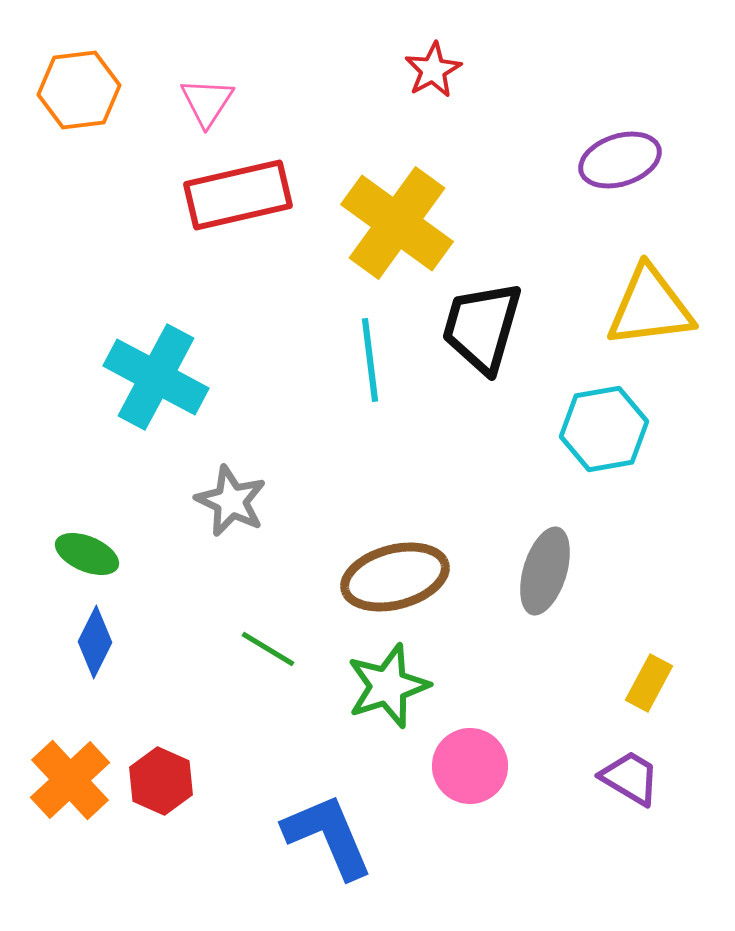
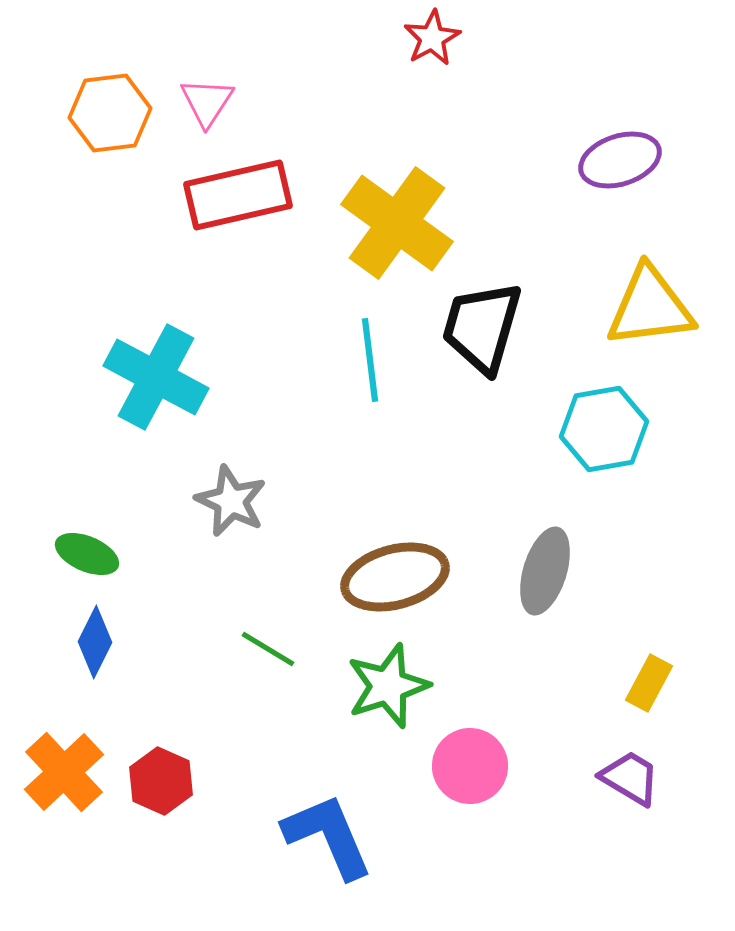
red star: moved 1 px left, 32 px up
orange hexagon: moved 31 px right, 23 px down
orange cross: moved 6 px left, 8 px up
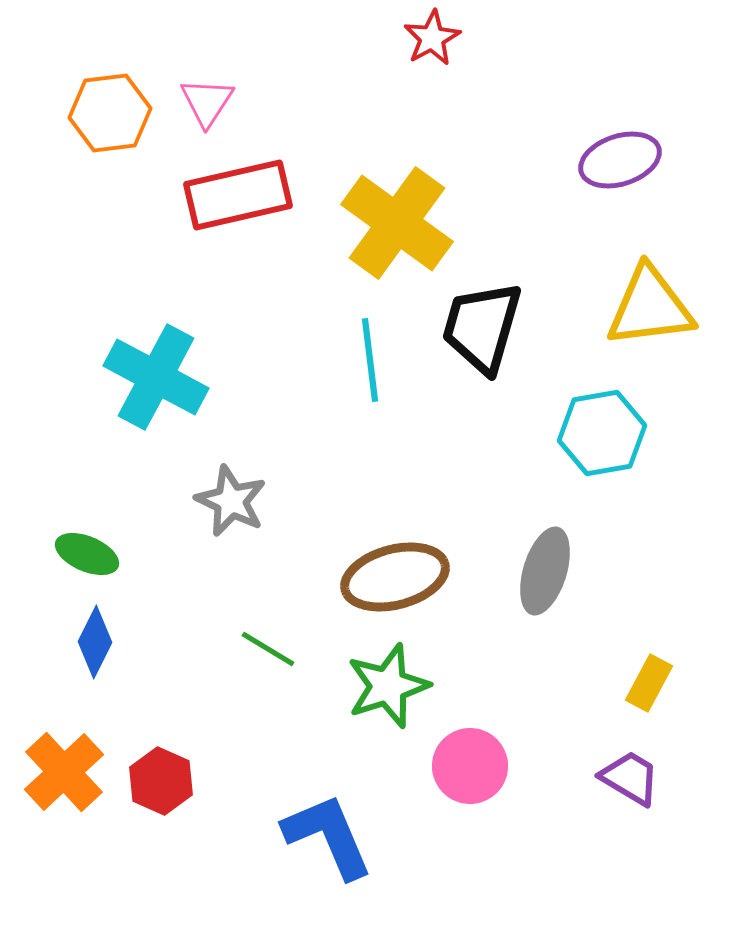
cyan hexagon: moved 2 px left, 4 px down
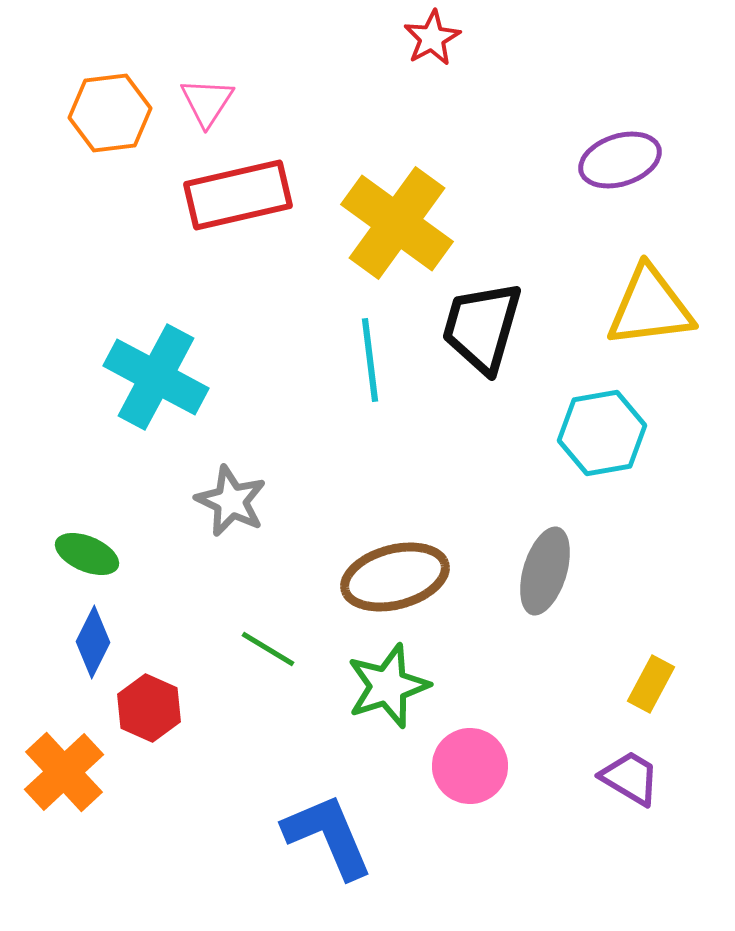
blue diamond: moved 2 px left
yellow rectangle: moved 2 px right, 1 px down
red hexagon: moved 12 px left, 73 px up
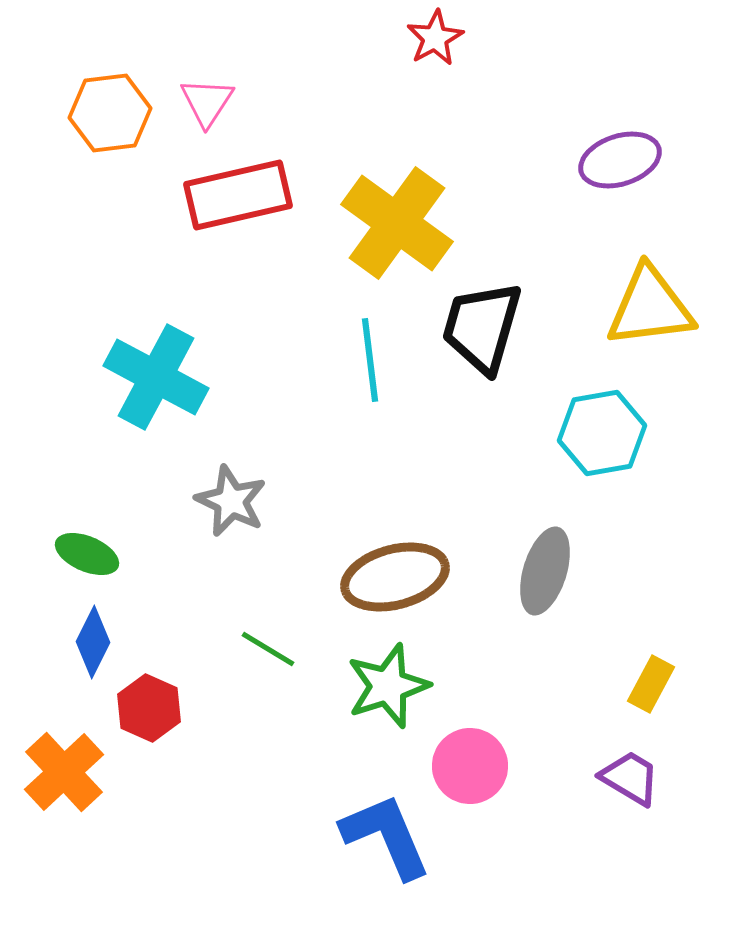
red star: moved 3 px right
blue L-shape: moved 58 px right
